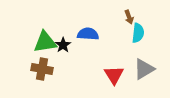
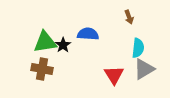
cyan semicircle: moved 15 px down
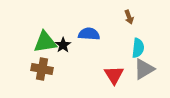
blue semicircle: moved 1 px right
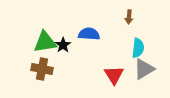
brown arrow: rotated 24 degrees clockwise
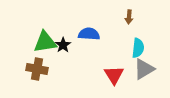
brown cross: moved 5 px left
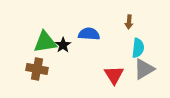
brown arrow: moved 5 px down
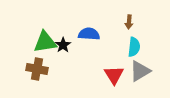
cyan semicircle: moved 4 px left, 1 px up
gray triangle: moved 4 px left, 2 px down
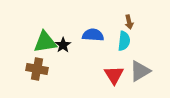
brown arrow: rotated 16 degrees counterclockwise
blue semicircle: moved 4 px right, 1 px down
cyan semicircle: moved 10 px left, 6 px up
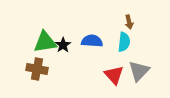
blue semicircle: moved 1 px left, 6 px down
cyan semicircle: moved 1 px down
gray triangle: moved 1 px left; rotated 15 degrees counterclockwise
red triangle: rotated 10 degrees counterclockwise
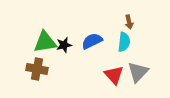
blue semicircle: rotated 30 degrees counterclockwise
black star: moved 1 px right; rotated 21 degrees clockwise
gray triangle: moved 1 px left, 1 px down
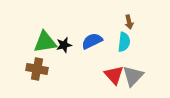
gray triangle: moved 5 px left, 4 px down
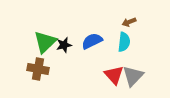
brown arrow: rotated 80 degrees clockwise
green triangle: rotated 35 degrees counterclockwise
brown cross: moved 1 px right
